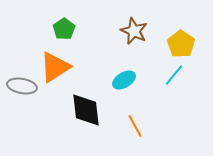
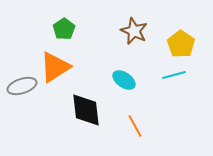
cyan line: rotated 35 degrees clockwise
cyan ellipse: rotated 65 degrees clockwise
gray ellipse: rotated 28 degrees counterclockwise
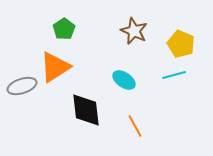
yellow pentagon: rotated 12 degrees counterclockwise
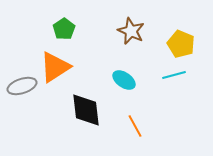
brown star: moved 3 px left
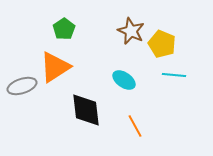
yellow pentagon: moved 19 px left
cyan line: rotated 20 degrees clockwise
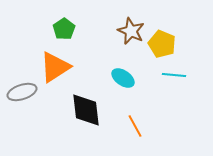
cyan ellipse: moved 1 px left, 2 px up
gray ellipse: moved 6 px down
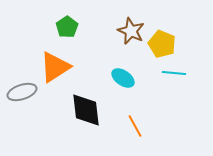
green pentagon: moved 3 px right, 2 px up
cyan line: moved 2 px up
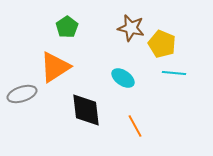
brown star: moved 3 px up; rotated 12 degrees counterclockwise
gray ellipse: moved 2 px down
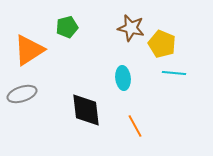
green pentagon: rotated 20 degrees clockwise
orange triangle: moved 26 px left, 17 px up
cyan ellipse: rotated 50 degrees clockwise
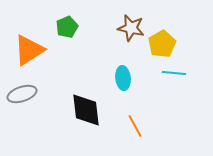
green pentagon: rotated 10 degrees counterclockwise
yellow pentagon: rotated 20 degrees clockwise
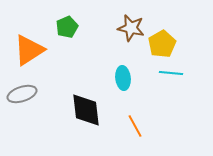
cyan line: moved 3 px left
